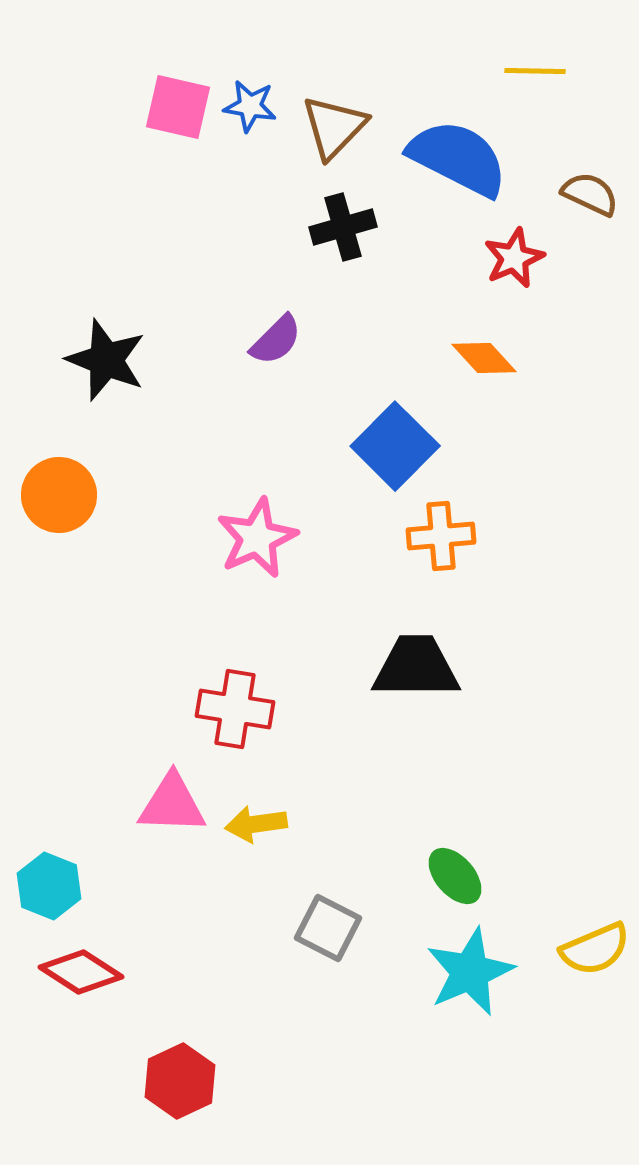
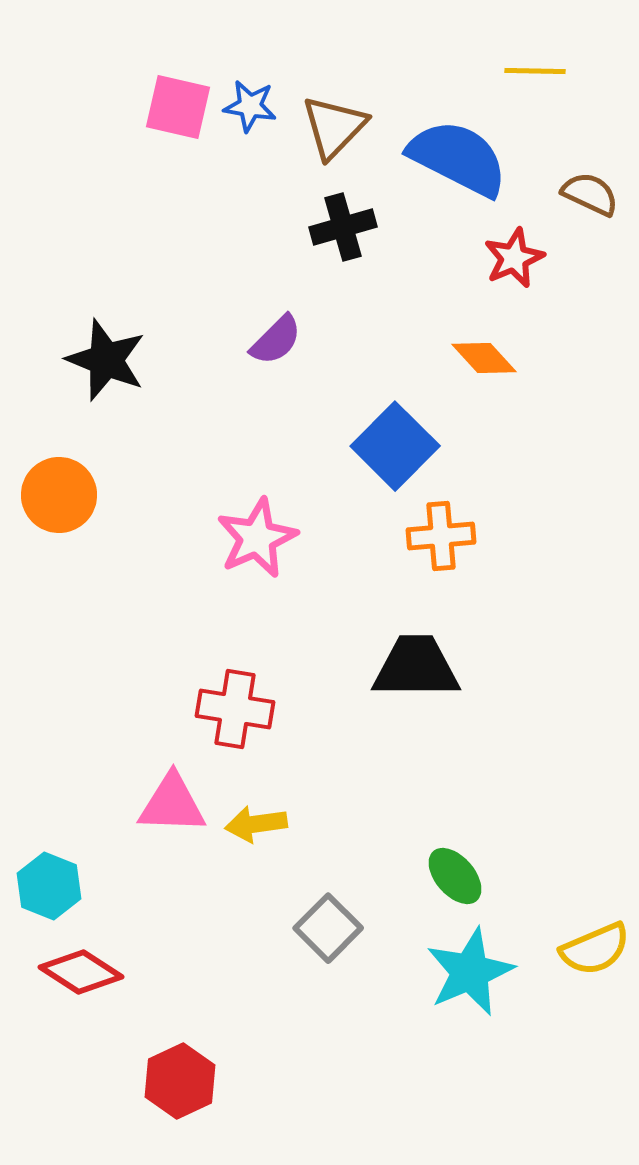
gray square: rotated 18 degrees clockwise
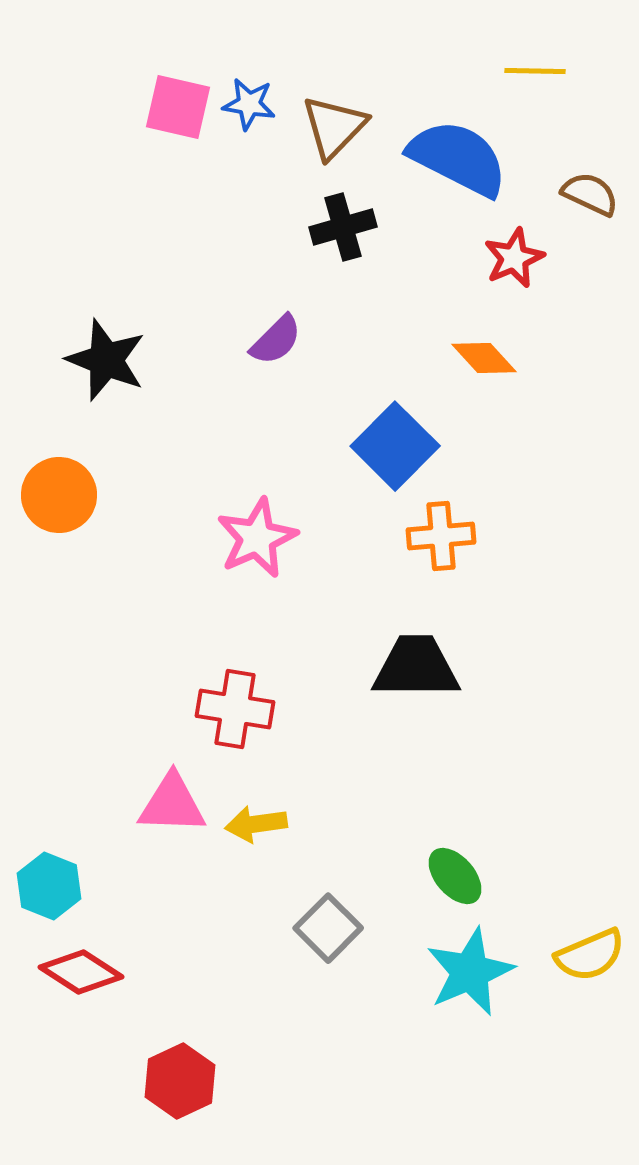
blue star: moved 1 px left, 2 px up
yellow semicircle: moved 5 px left, 6 px down
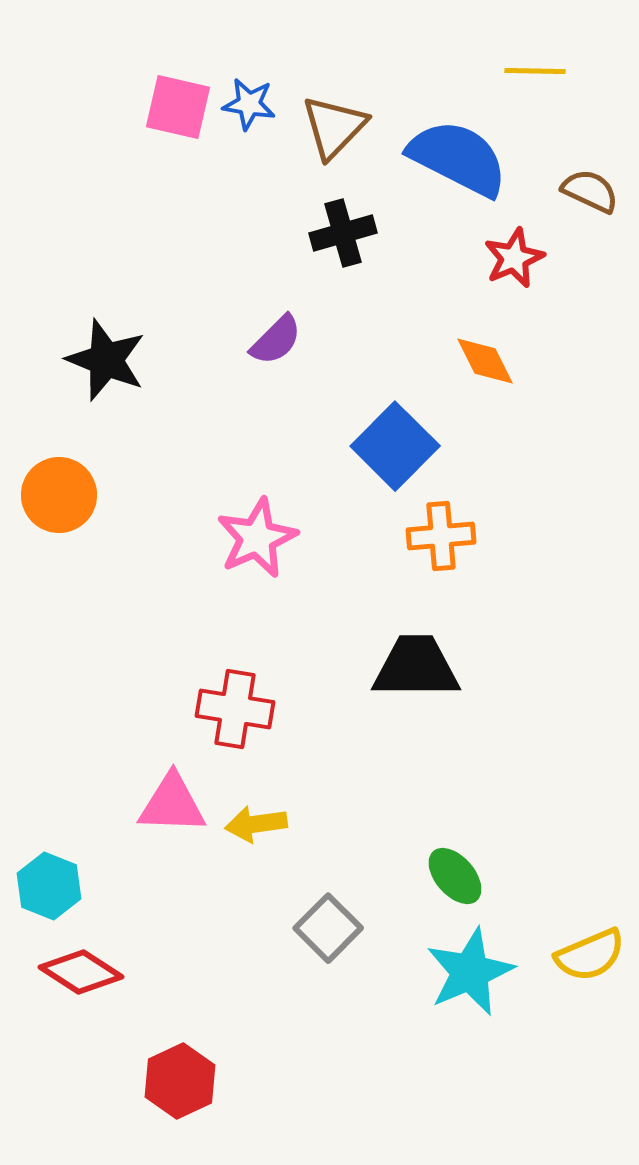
brown semicircle: moved 3 px up
black cross: moved 6 px down
orange diamond: moved 1 px right, 3 px down; rotated 16 degrees clockwise
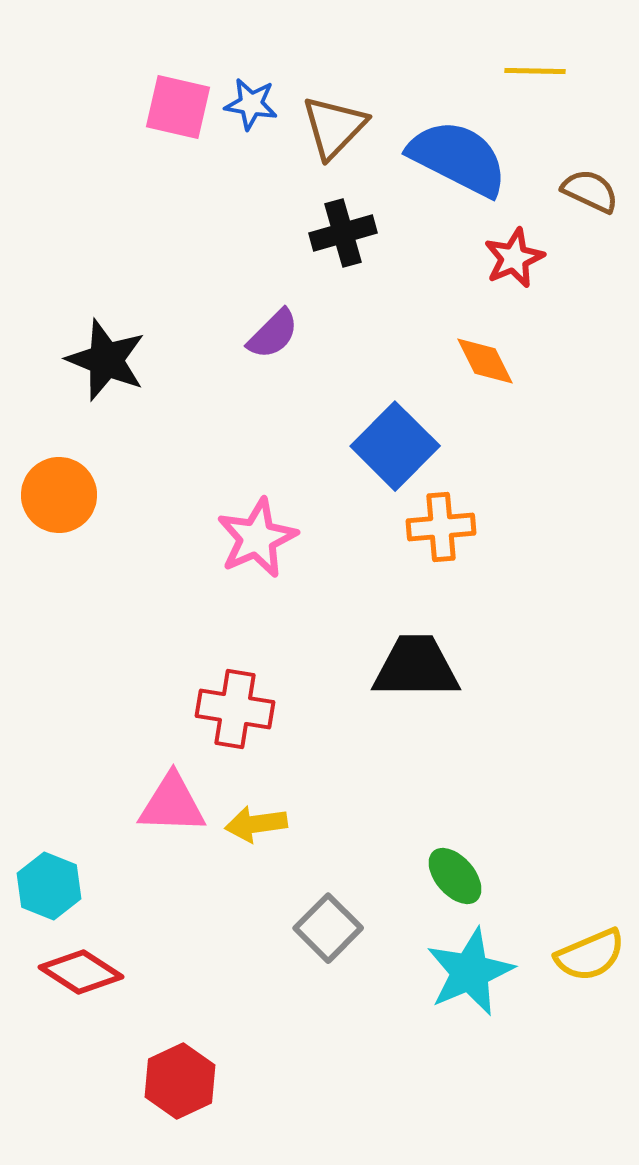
blue star: moved 2 px right
purple semicircle: moved 3 px left, 6 px up
orange cross: moved 9 px up
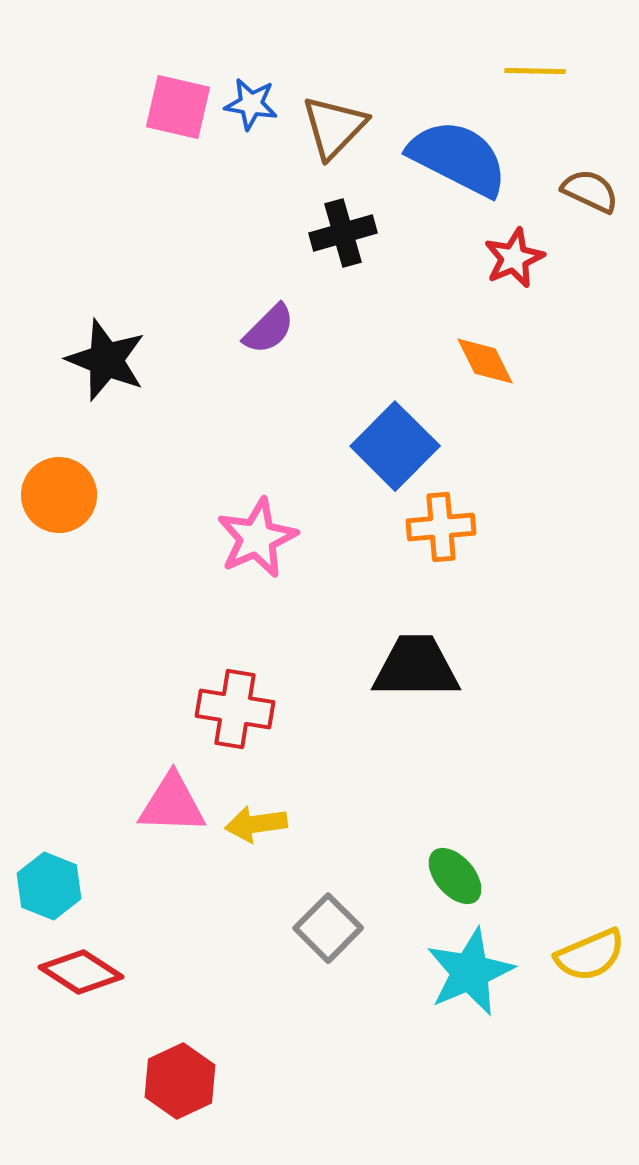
purple semicircle: moved 4 px left, 5 px up
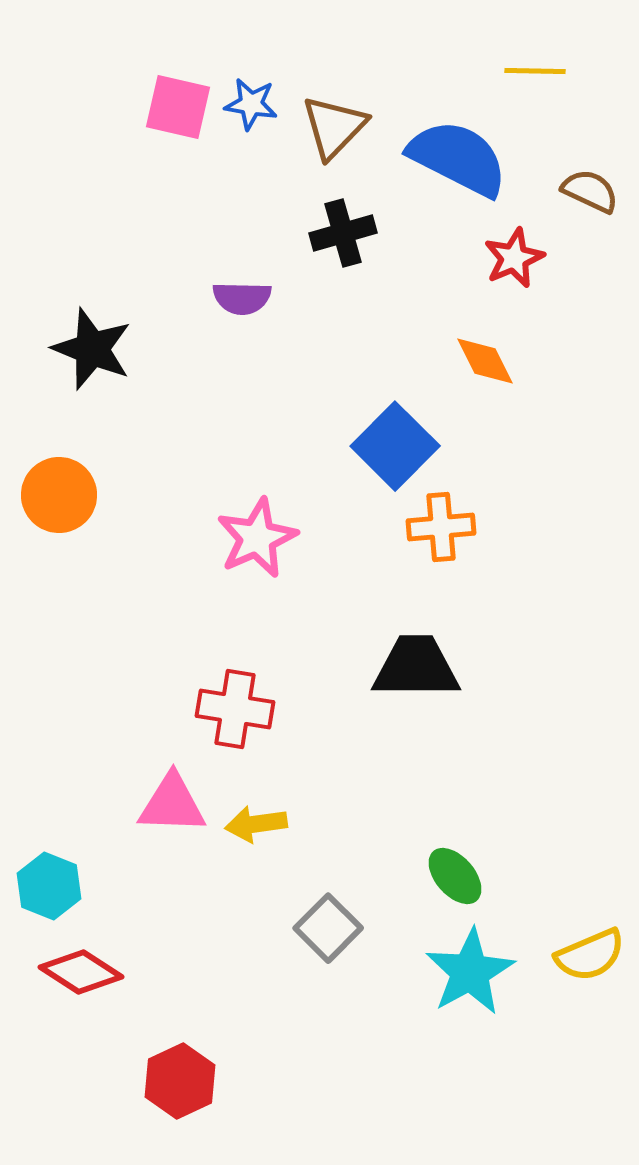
purple semicircle: moved 27 px left, 31 px up; rotated 46 degrees clockwise
black star: moved 14 px left, 11 px up
cyan star: rotated 6 degrees counterclockwise
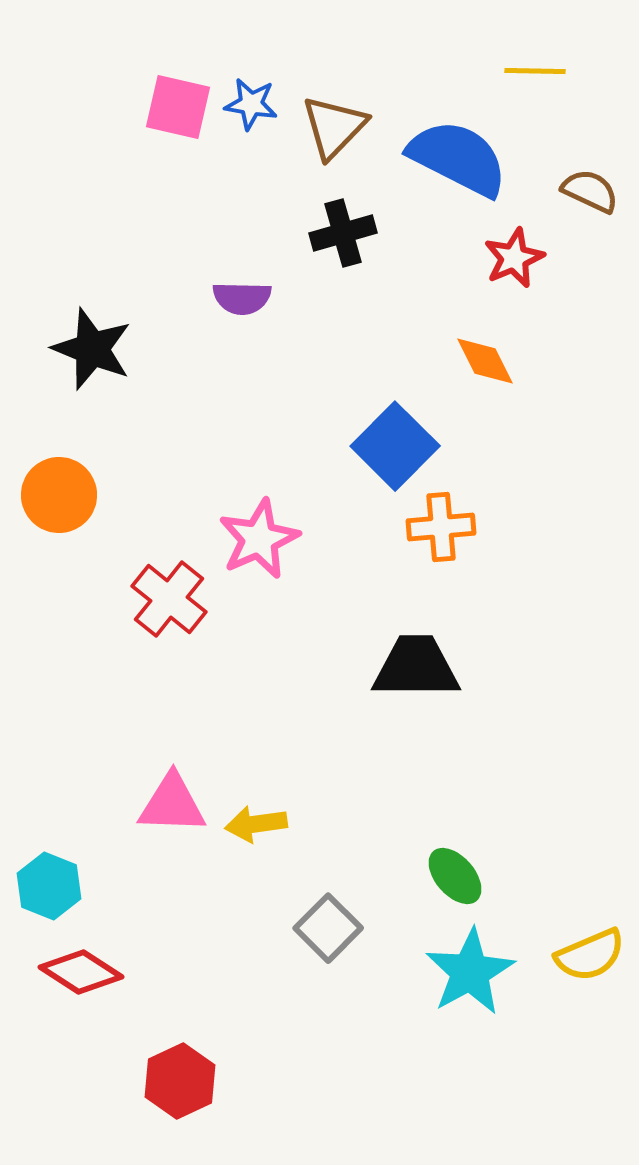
pink star: moved 2 px right, 1 px down
red cross: moved 66 px left, 110 px up; rotated 30 degrees clockwise
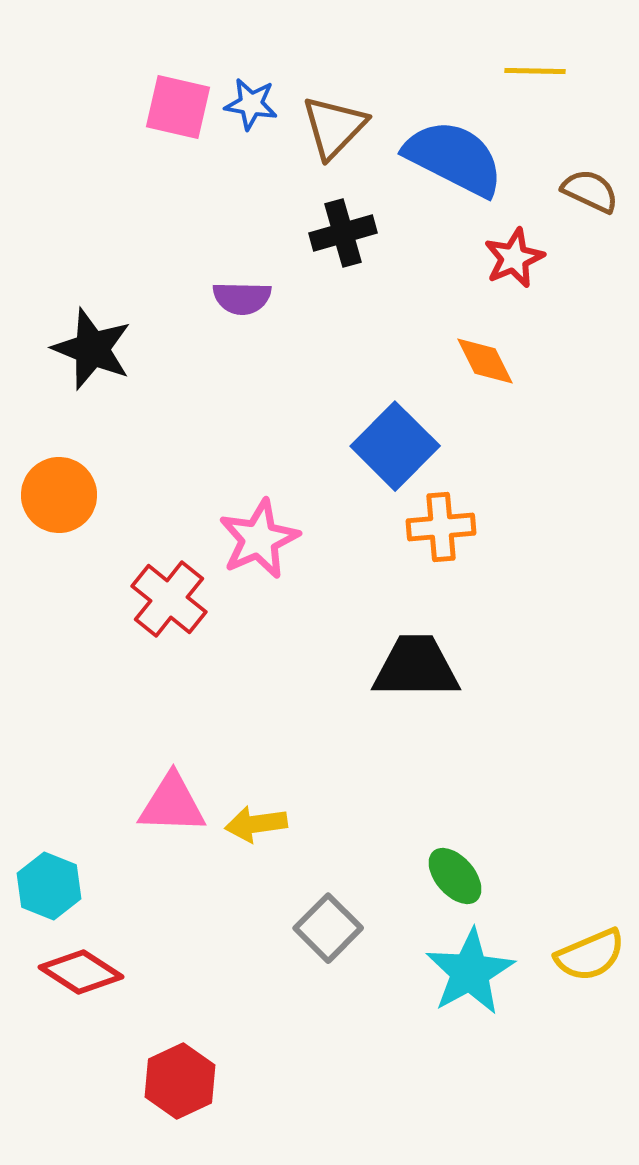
blue semicircle: moved 4 px left
